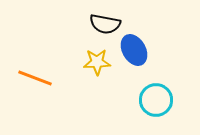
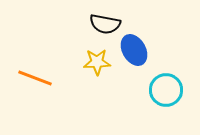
cyan circle: moved 10 px right, 10 px up
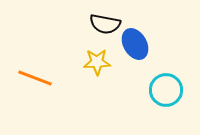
blue ellipse: moved 1 px right, 6 px up
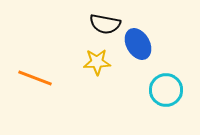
blue ellipse: moved 3 px right
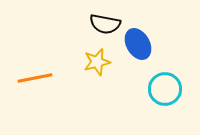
yellow star: rotated 12 degrees counterclockwise
orange line: rotated 32 degrees counterclockwise
cyan circle: moved 1 px left, 1 px up
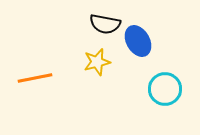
blue ellipse: moved 3 px up
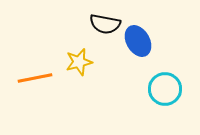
yellow star: moved 18 px left
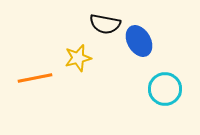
blue ellipse: moved 1 px right
yellow star: moved 1 px left, 4 px up
